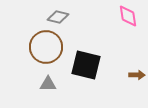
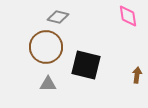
brown arrow: rotated 84 degrees counterclockwise
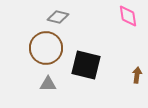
brown circle: moved 1 px down
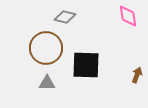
gray diamond: moved 7 px right
black square: rotated 12 degrees counterclockwise
brown arrow: rotated 14 degrees clockwise
gray triangle: moved 1 px left, 1 px up
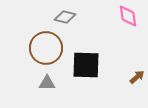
brown arrow: moved 2 px down; rotated 28 degrees clockwise
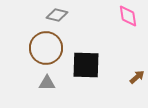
gray diamond: moved 8 px left, 2 px up
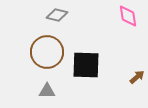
brown circle: moved 1 px right, 4 px down
gray triangle: moved 8 px down
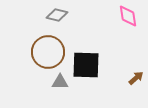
brown circle: moved 1 px right
brown arrow: moved 1 px left, 1 px down
gray triangle: moved 13 px right, 9 px up
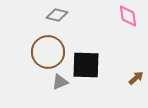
gray triangle: rotated 24 degrees counterclockwise
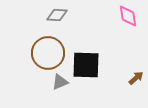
gray diamond: rotated 10 degrees counterclockwise
brown circle: moved 1 px down
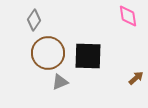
gray diamond: moved 23 px left, 5 px down; rotated 60 degrees counterclockwise
black square: moved 2 px right, 9 px up
